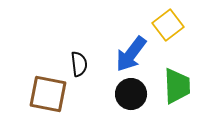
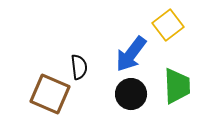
black semicircle: moved 3 px down
brown square: moved 2 px right; rotated 12 degrees clockwise
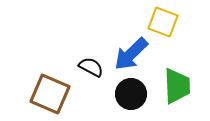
yellow square: moved 5 px left, 3 px up; rotated 32 degrees counterclockwise
blue arrow: rotated 9 degrees clockwise
black semicircle: moved 12 px right; rotated 55 degrees counterclockwise
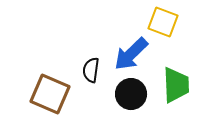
black semicircle: moved 3 px down; rotated 110 degrees counterclockwise
green trapezoid: moved 1 px left, 1 px up
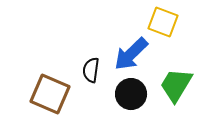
green trapezoid: rotated 147 degrees counterclockwise
